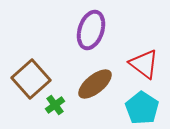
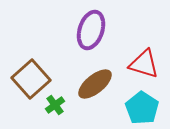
red triangle: rotated 20 degrees counterclockwise
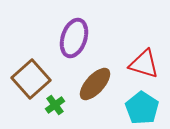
purple ellipse: moved 17 px left, 8 px down
brown ellipse: rotated 9 degrees counterclockwise
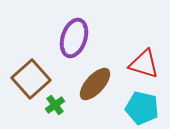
cyan pentagon: rotated 20 degrees counterclockwise
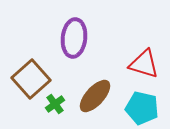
purple ellipse: rotated 12 degrees counterclockwise
brown ellipse: moved 12 px down
green cross: moved 1 px up
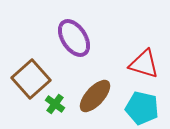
purple ellipse: rotated 39 degrees counterclockwise
green cross: rotated 18 degrees counterclockwise
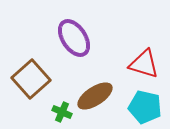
brown ellipse: rotated 15 degrees clockwise
green cross: moved 7 px right, 8 px down; rotated 12 degrees counterclockwise
cyan pentagon: moved 3 px right, 1 px up
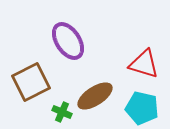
purple ellipse: moved 6 px left, 3 px down
brown square: moved 3 px down; rotated 15 degrees clockwise
cyan pentagon: moved 3 px left, 1 px down
